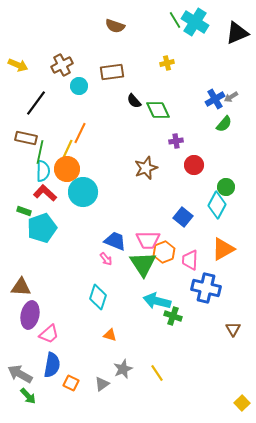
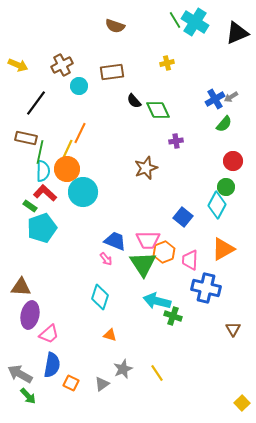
red circle at (194, 165): moved 39 px right, 4 px up
green rectangle at (24, 211): moved 6 px right, 5 px up; rotated 16 degrees clockwise
cyan diamond at (98, 297): moved 2 px right
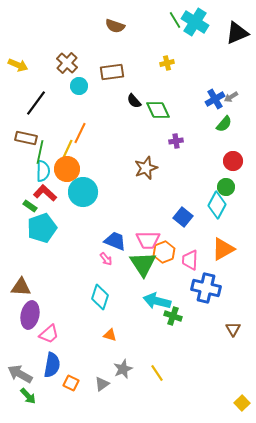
brown cross at (62, 65): moved 5 px right, 2 px up; rotated 20 degrees counterclockwise
